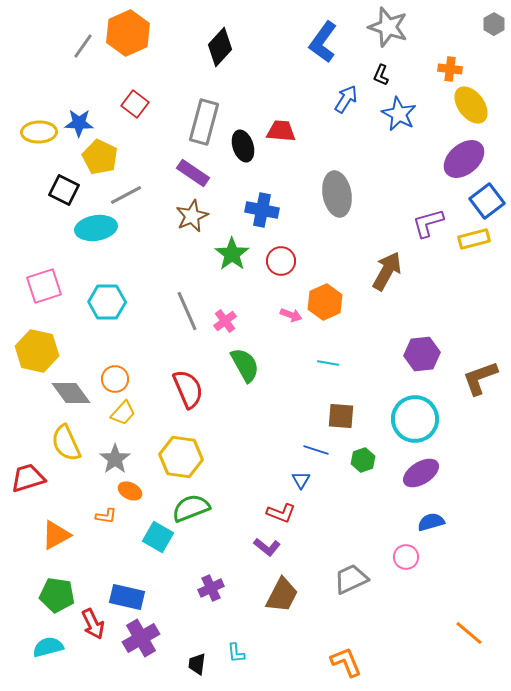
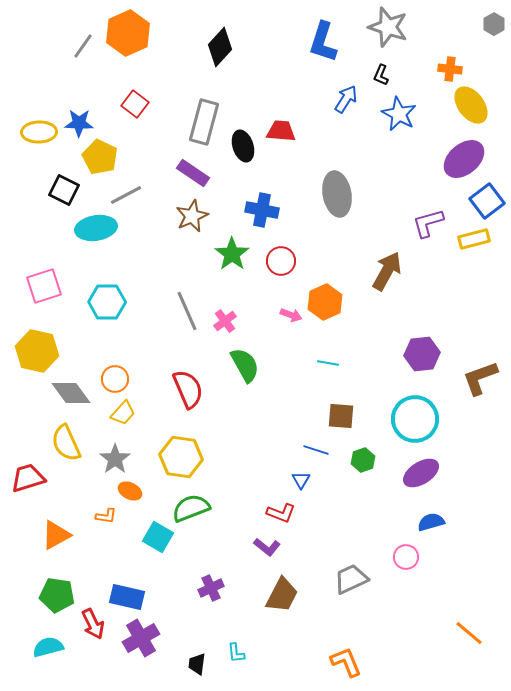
blue L-shape at (323, 42): rotated 18 degrees counterclockwise
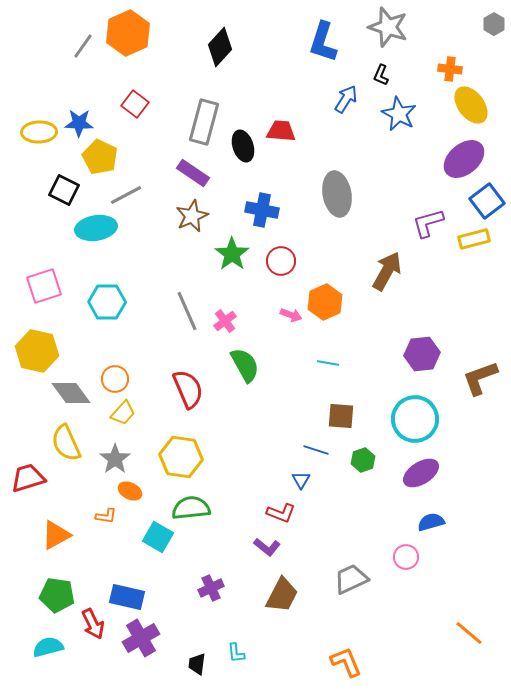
green semicircle at (191, 508): rotated 15 degrees clockwise
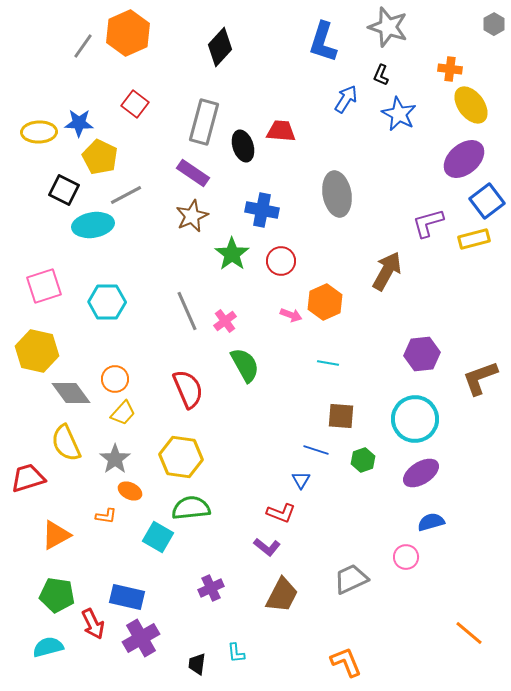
cyan ellipse at (96, 228): moved 3 px left, 3 px up
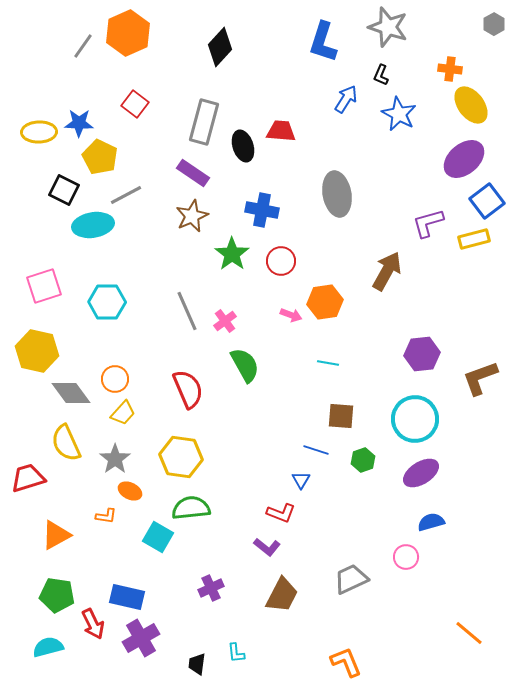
orange hexagon at (325, 302): rotated 16 degrees clockwise
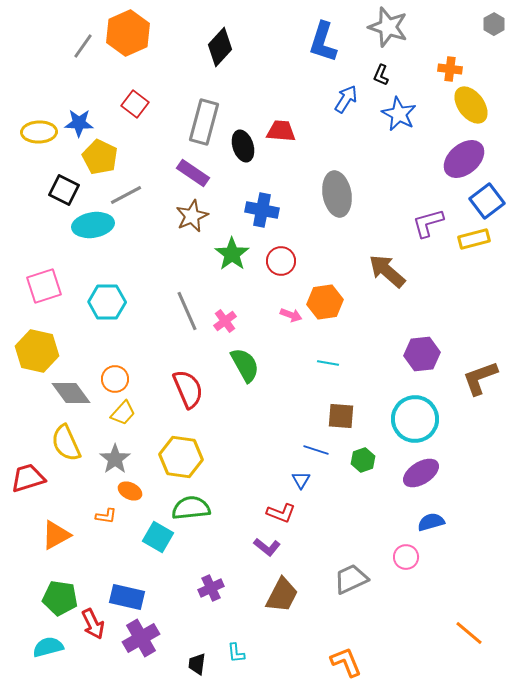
brown arrow at (387, 271): rotated 78 degrees counterclockwise
green pentagon at (57, 595): moved 3 px right, 3 px down
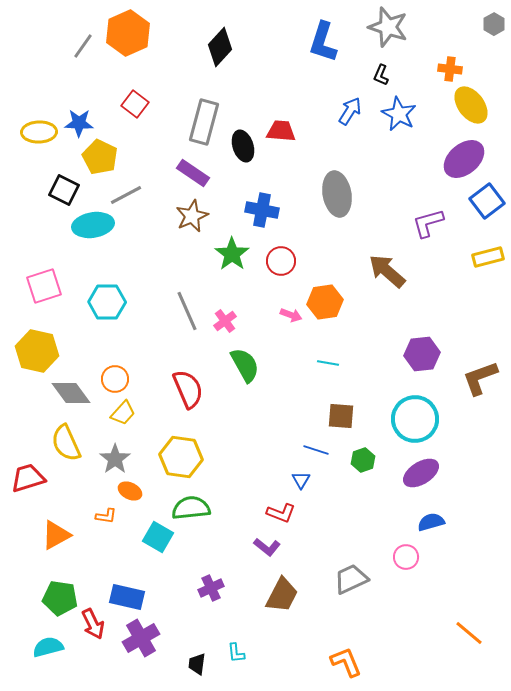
blue arrow at (346, 99): moved 4 px right, 12 px down
yellow rectangle at (474, 239): moved 14 px right, 18 px down
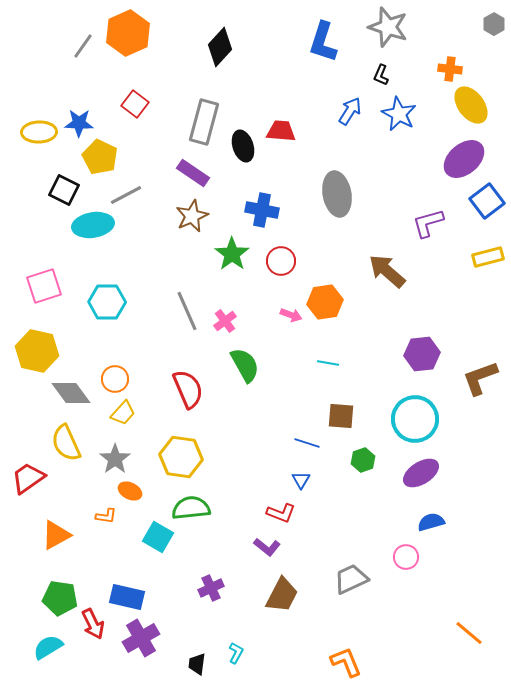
blue line at (316, 450): moved 9 px left, 7 px up
red trapezoid at (28, 478): rotated 18 degrees counterclockwise
cyan semicircle at (48, 647): rotated 16 degrees counterclockwise
cyan L-shape at (236, 653): rotated 145 degrees counterclockwise
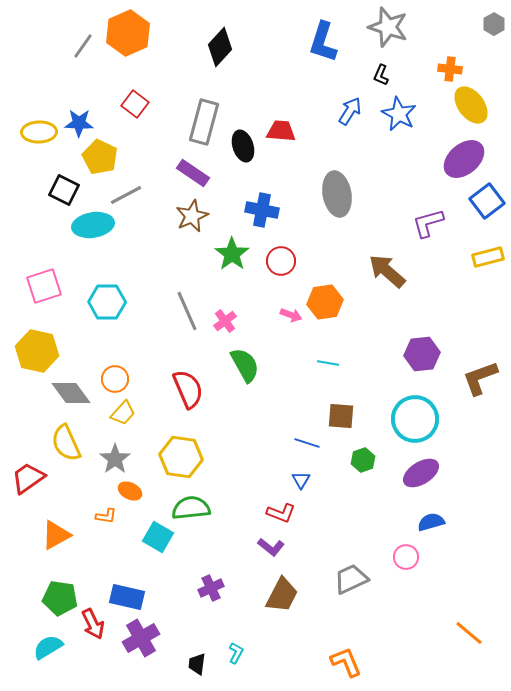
purple L-shape at (267, 547): moved 4 px right
